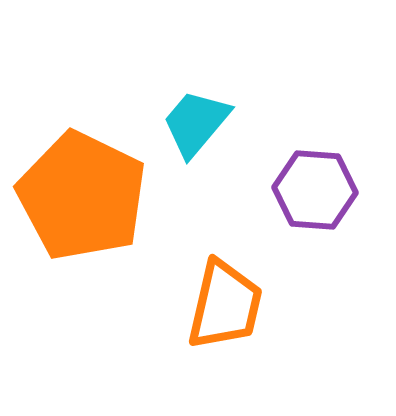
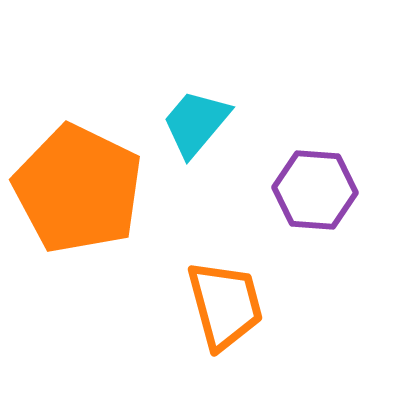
orange pentagon: moved 4 px left, 7 px up
orange trapezoid: rotated 28 degrees counterclockwise
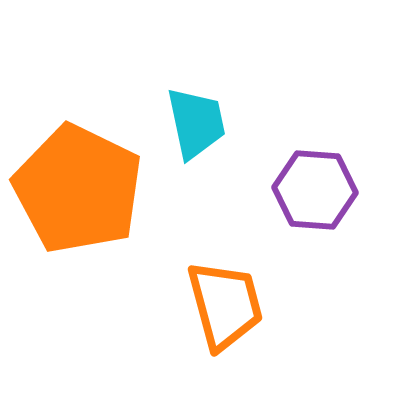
cyan trapezoid: rotated 128 degrees clockwise
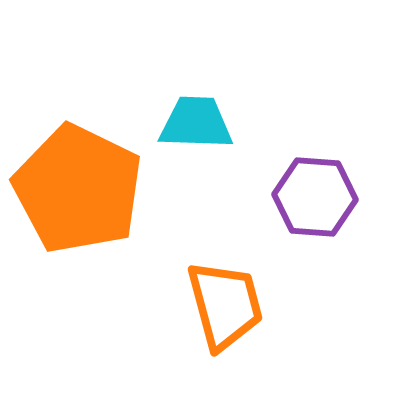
cyan trapezoid: rotated 76 degrees counterclockwise
purple hexagon: moved 7 px down
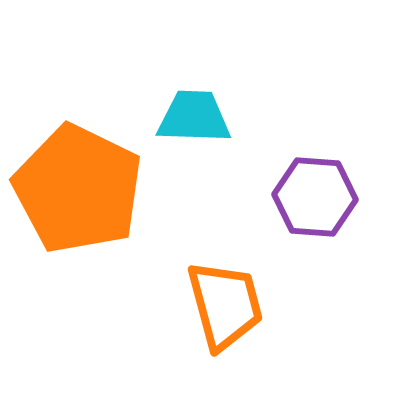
cyan trapezoid: moved 2 px left, 6 px up
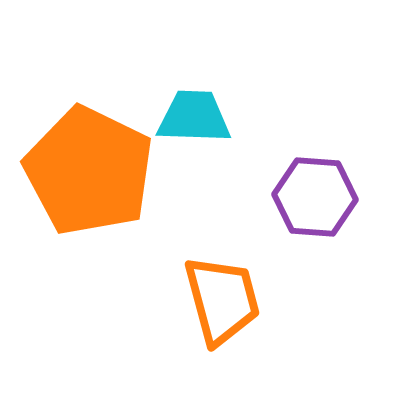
orange pentagon: moved 11 px right, 18 px up
orange trapezoid: moved 3 px left, 5 px up
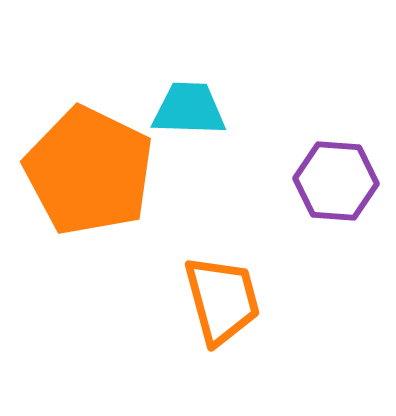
cyan trapezoid: moved 5 px left, 8 px up
purple hexagon: moved 21 px right, 16 px up
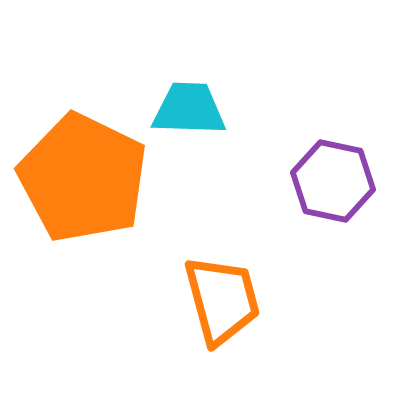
orange pentagon: moved 6 px left, 7 px down
purple hexagon: moved 3 px left; rotated 8 degrees clockwise
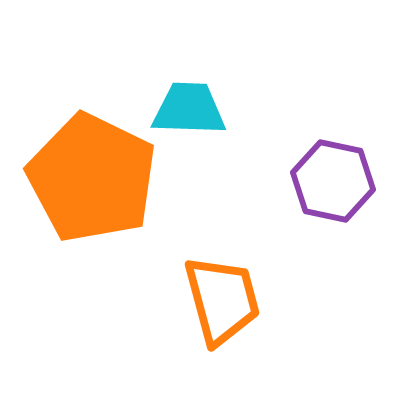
orange pentagon: moved 9 px right
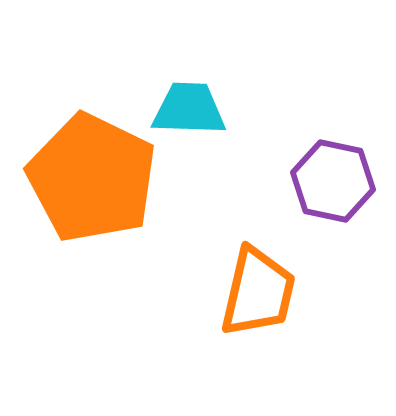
orange trapezoid: moved 36 px right, 8 px up; rotated 28 degrees clockwise
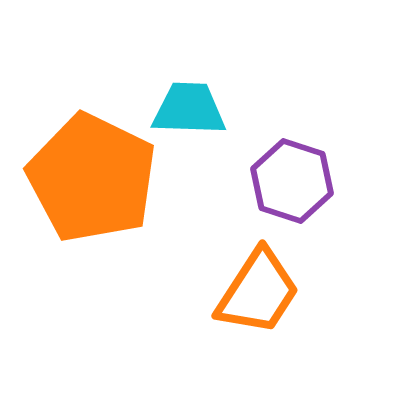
purple hexagon: moved 41 px left; rotated 6 degrees clockwise
orange trapezoid: rotated 20 degrees clockwise
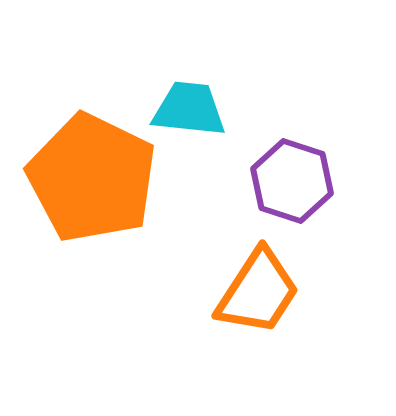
cyan trapezoid: rotated 4 degrees clockwise
